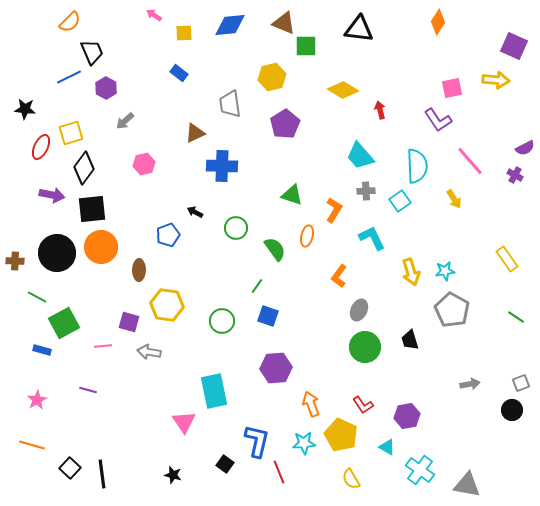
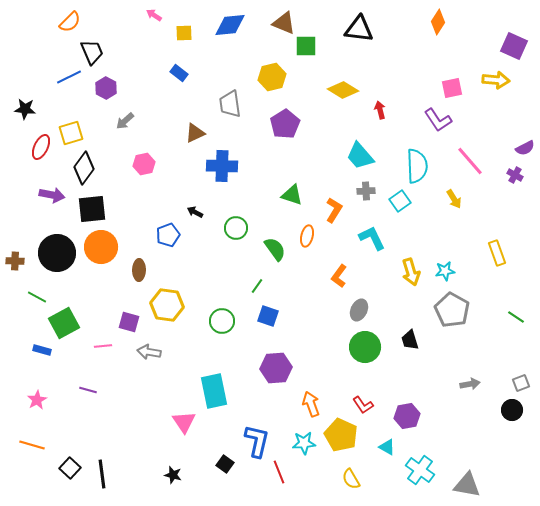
yellow rectangle at (507, 259): moved 10 px left, 6 px up; rotated 15 degrees clockwise
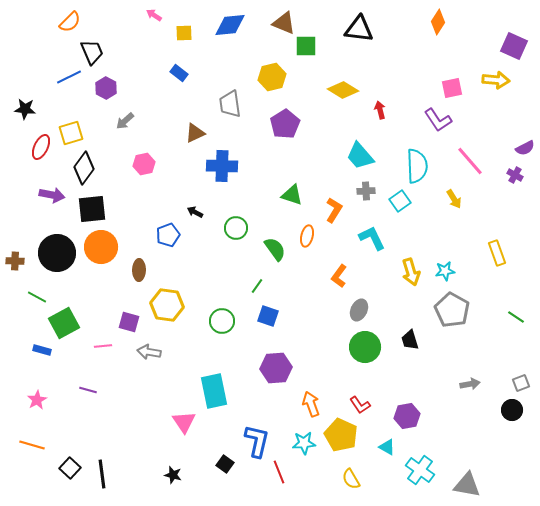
red L-shape at (363, 405): moved 3 px left
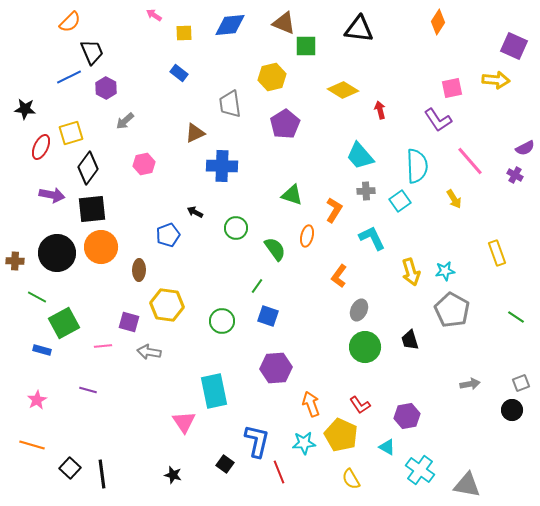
black diamond at (84, 168): moved 4 px right
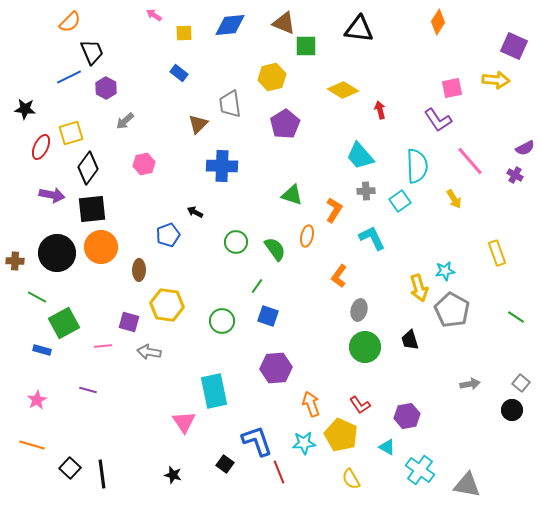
brown triangle at (195, 133): moved 3 px right, 9 px up; rotated 20 degrees counterclockwise
green circle at (236, 228): moved 14 px down
yellow arrow at (411, 272): moved 8 px right, 16 px down
gray ellipse at (359, 310): rotated 10 degrees counterclockwise
gray square at (521, 383): rotated 30 degrees counterclockwise
blue L-shape at (257, 441): rotated 32 degrees counterclockwise
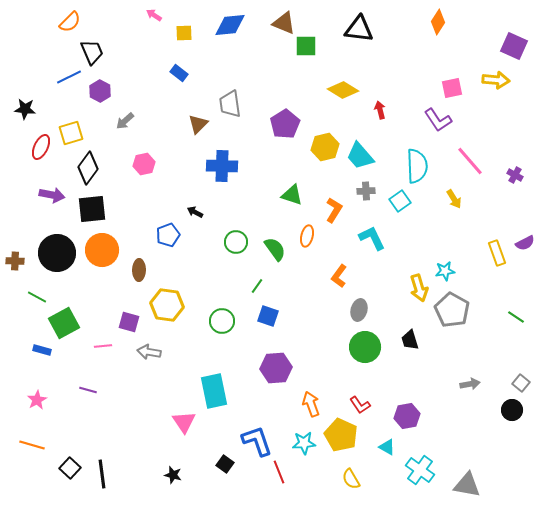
yellow hexagon at (272, 77): moved 53 px right, 70 px down
purple hexagon at (106, 88): moved 6 px left, 3 px down
purple semicircle at (525, 148): moved 95 px down
orange circle at (101, 247): moved 1 px right, 3 px down
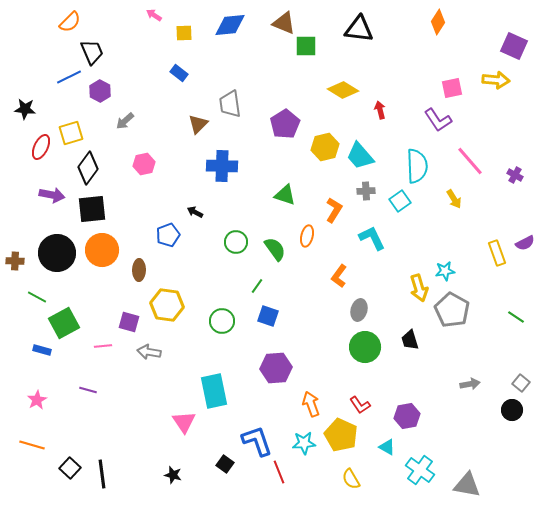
green triangle at (292, 195): moved 7 px left
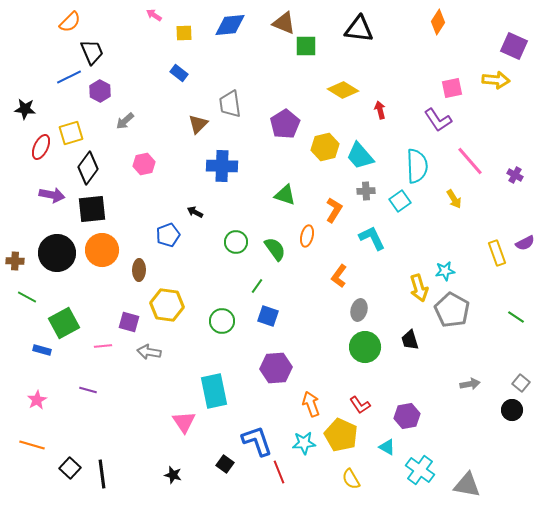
green line at (37, 297): moved 10 px left
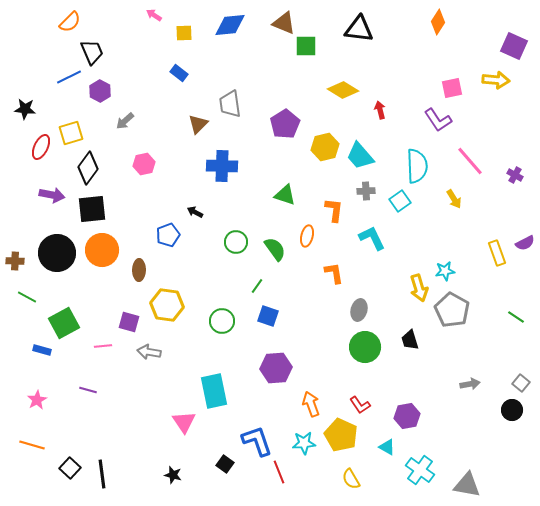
orange L-shape at (334, 210): rotated 25 degrees counterclockwise
orange L-shape at (339, 276): moved 5 px left, 3 px up; rotated 135 degrees clockwise
